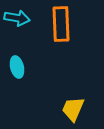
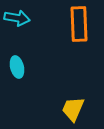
orange rectangle: moved 18 px right
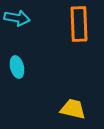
yellow trapezoid: rotated 80 degrees clockwise
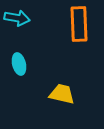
cyan ellipse: moved 2 px right, 3 px up
yellow trapezoid: moved 11 px left, 15 px up
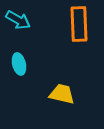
cyan arrow: moved 1 px right, 2 px down; rotated 20 degrees clockwise
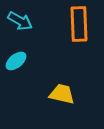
cyan arrow: moved 2 px right, 1 px down
cyan ellipse: moved 3 px left, 3 px up; rotated 65 degrees clockwise
